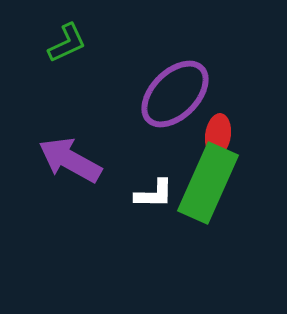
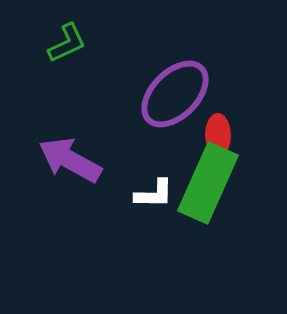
red ellipse: rotated 9 degrees counterclockwise
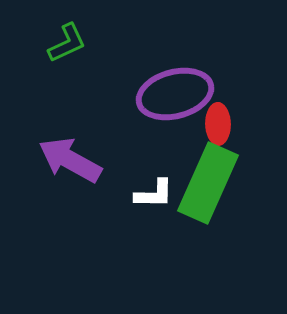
purple ellipse: rotated 30 degrees clockwise
red ellipse: moved 11 px up
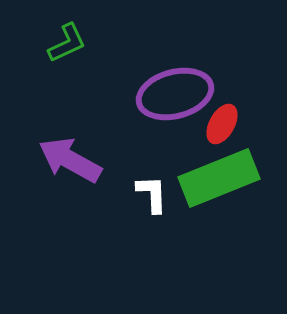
red ellipse: moved 4 px right; rotated 30 degrees clockwise
green rectangle: moved 11 px right, 5 px up; rotated 44 degrees clockwise
white L-shape: moved 2 px left; rotated 93 degrees counterclockwise
